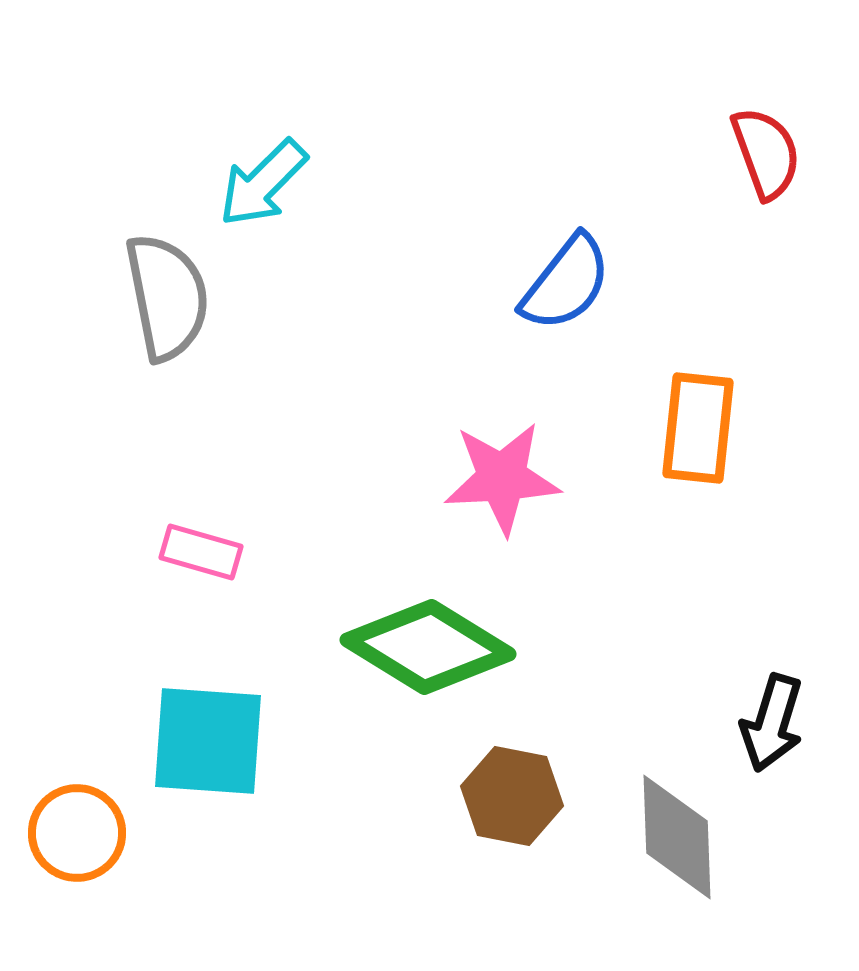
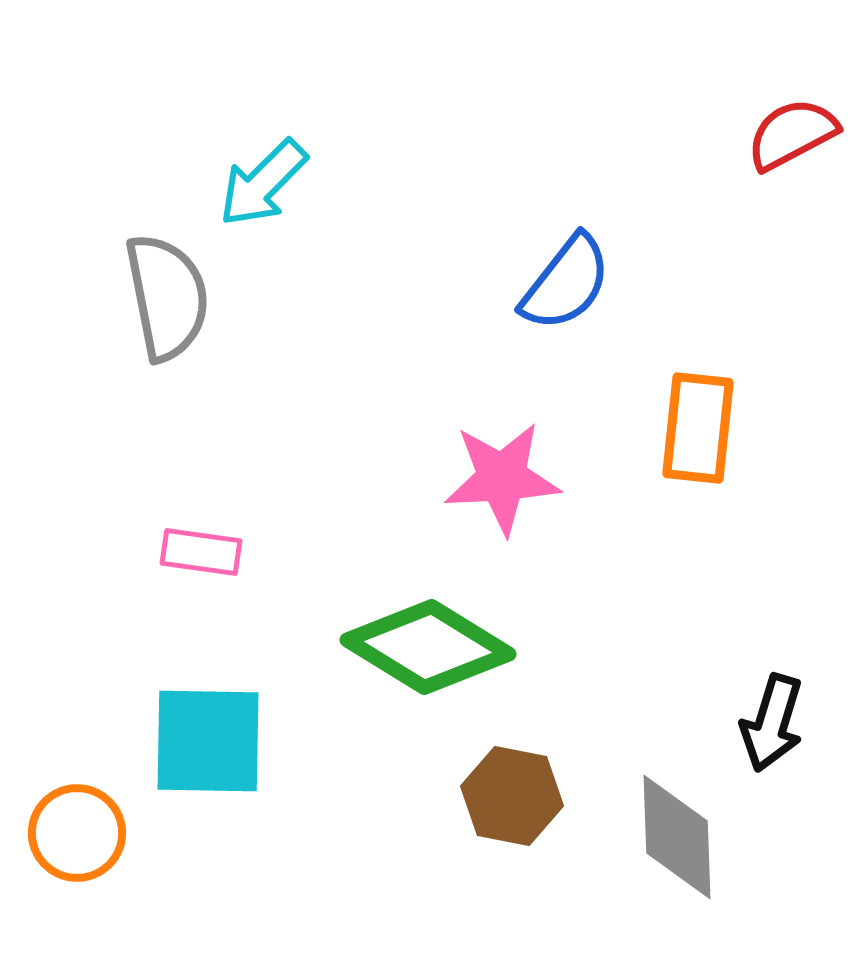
red semicircle: moved 26 px right, 19 px up; rotated 98 degrees counterclockwise
pink rectangle: rotated 8 degrees counterclockwise
cyan square: rotated 3 degrees counterclockwise
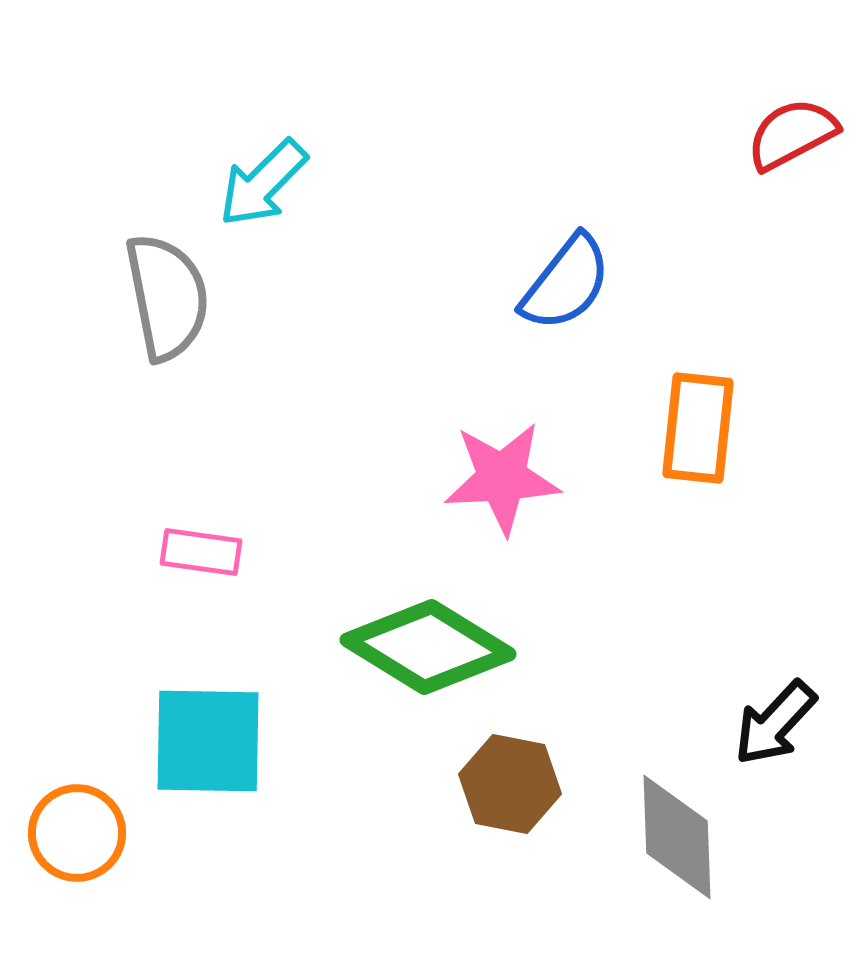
black arrow: moved 3 px right; rotated 26 degrees clockwise
brown hexagon: moved 2 px left, 12 px up
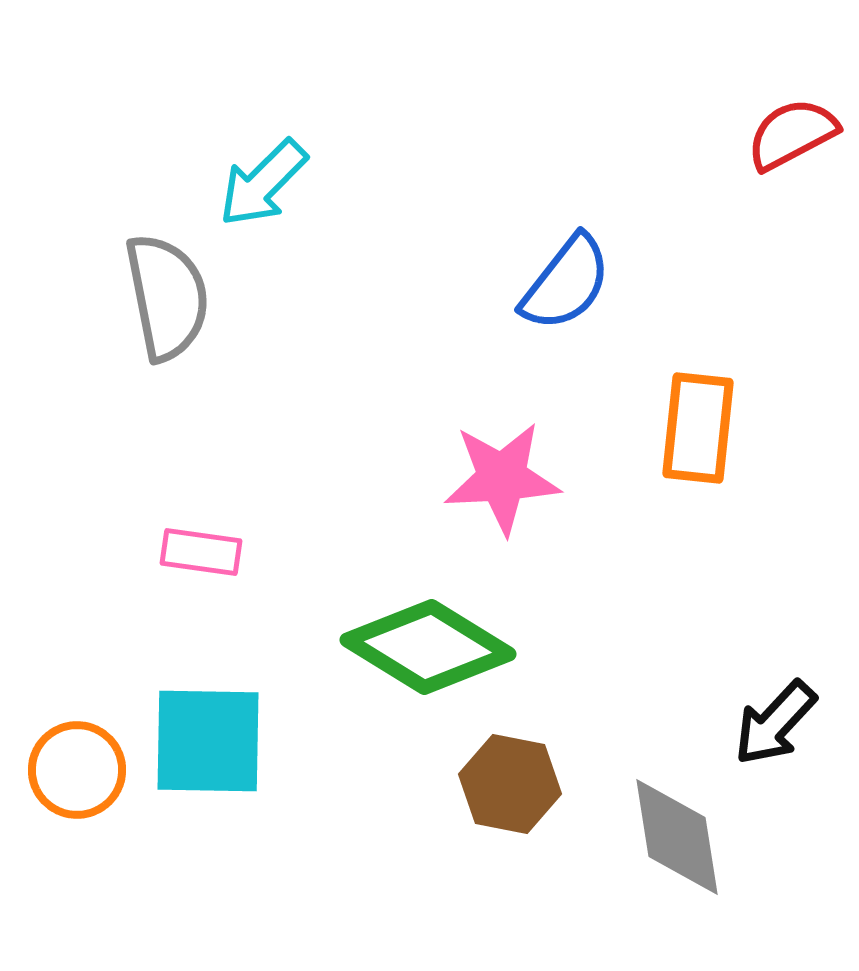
orange circle: moved 63 px up
gray diamond: rotated 7 degrees counterclockwise
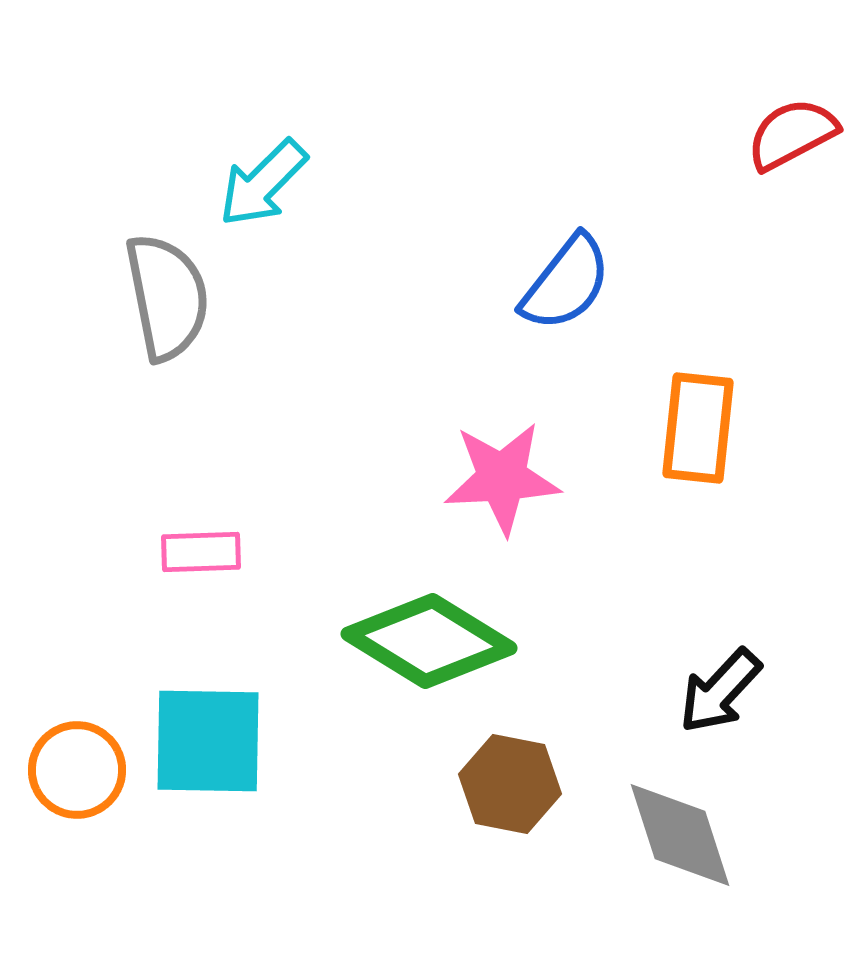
pink rectangle: rotated 10 degrees counterclockwise
green diamond: moved 1 px right, 6 px up
black arrow: moved 55 px left, 32 px up
gray diamond: moved 3 px right, 2 px up; rotated 9 degrees counterclockwise
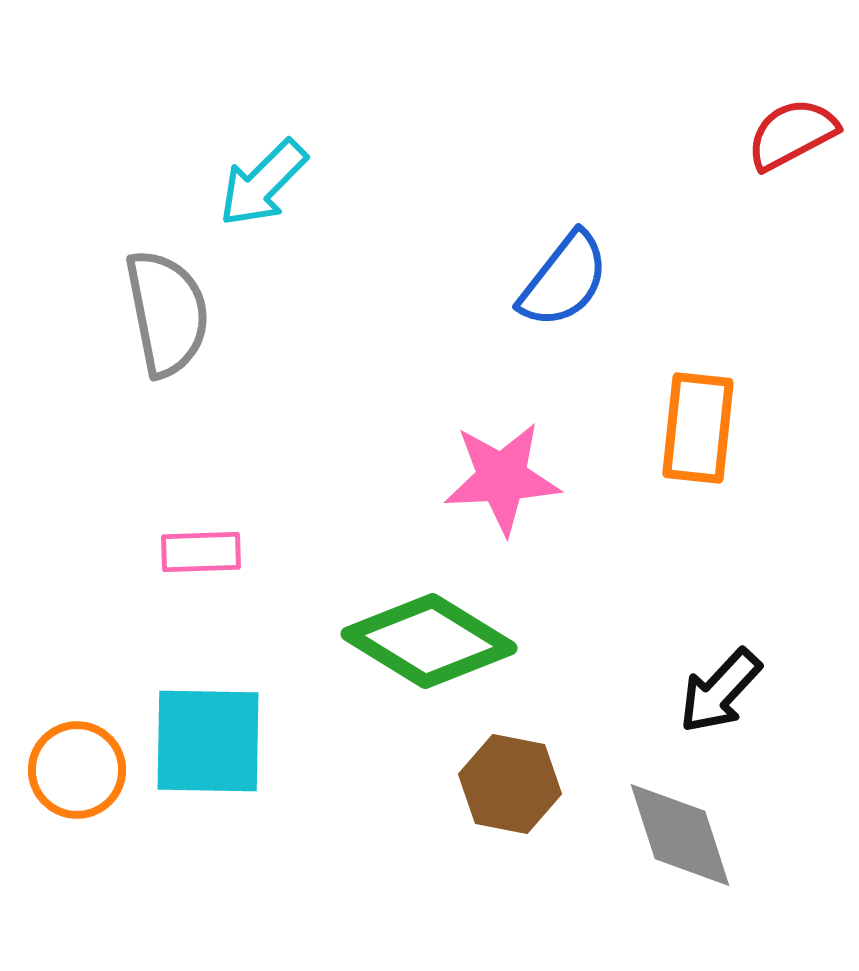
blue semicircle: moved 2 px left, 3 px up
gray semicircle: moved 16 px down
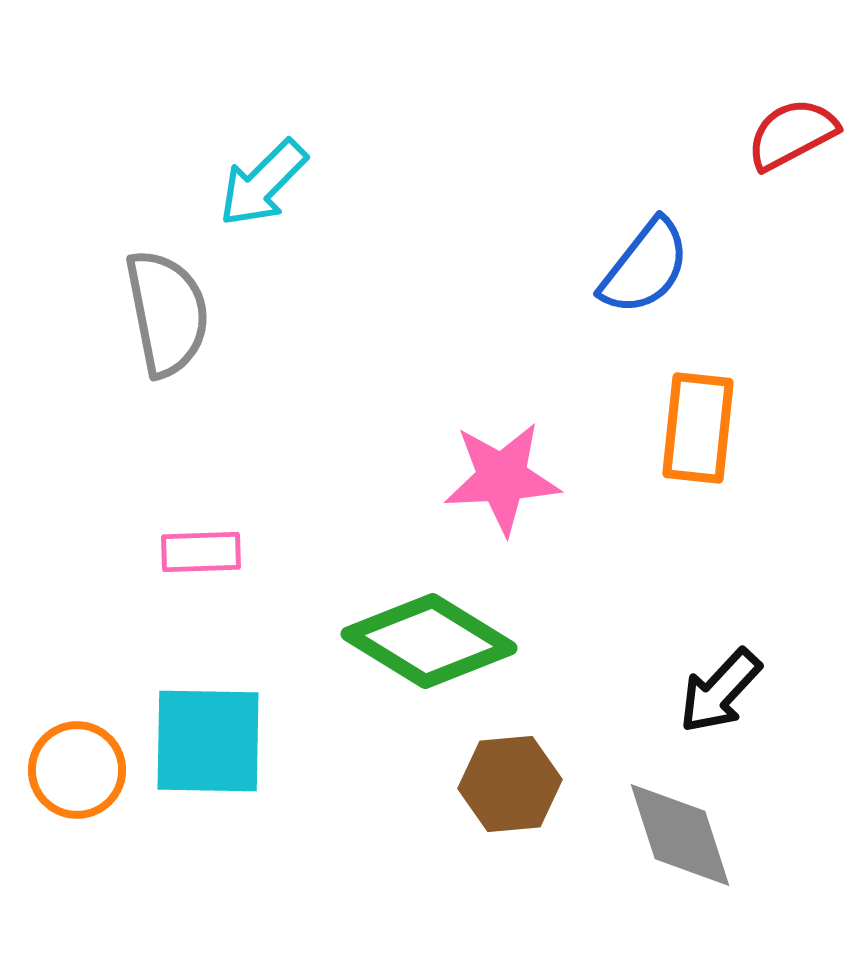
blue semicircle: moved 81 px right, 13 px up
brown hexagon: rotated 16 degrees counterclockwise
